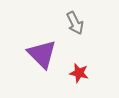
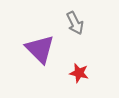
purple triangle: moved 2 px left, 5 px up
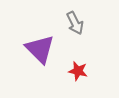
red star: moved 1 px left, 2 px up
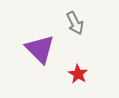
red star: moved 3 px down; rotated 18 degrees clockwise
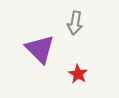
gray arrow: rotated 35 degrees clockwise
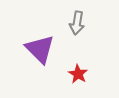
gray arrow: moved 2 px right
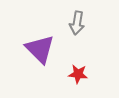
red star: rotated 24 degrees counterclockwise
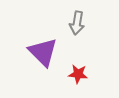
purple triangle: moved 3 px right, 3 px down
